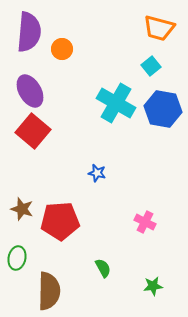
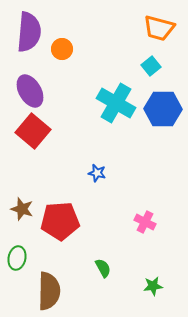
blue hexagon: rotated 9 degrees counterclockwise
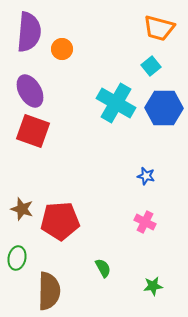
blue hexagon: moved 1 px right, 1 px up
red square: rotated 20 degrees counterclockwise
blue star: moved 49 px right, 3 px down
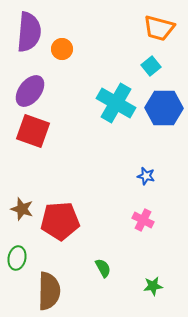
purple ellipse: rotated 68 degrees clockwise
pink cross: moved 2 px left, 2 px up
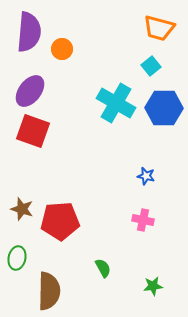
pink cross: rotated 15 degrees counterclockwise
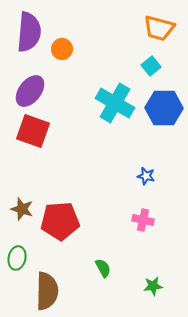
cyan cross: moved 1 px left
brown semicircle: moved 2 px left
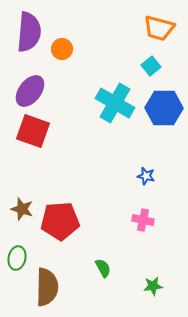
brown semicircle: moved 4 px up
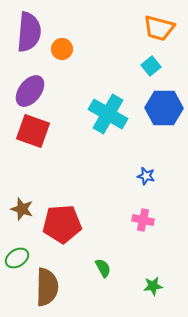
cyan cross: moved 7 px left, 11 px down
red pentagon: moved 2 px right, 3 px down
green ellipse: rotated 45 degrees clockwise
